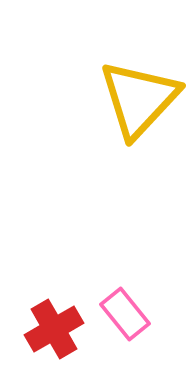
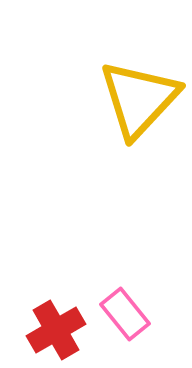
red cross: moved 2 px right, 1 px down
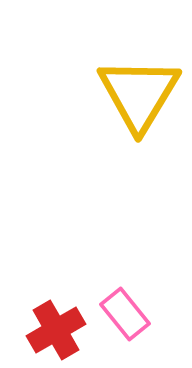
yellow triangle: moved 5 px up; rotated 12 degrees counterclockwise
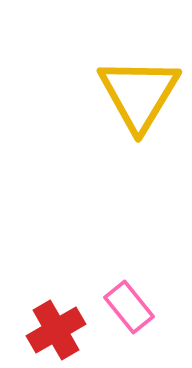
pink rectangle: moved 4 px right, 7 px up
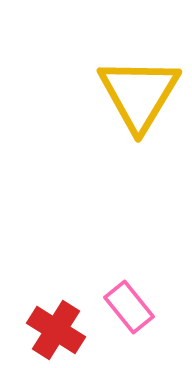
red cross: rotated 28 degrees counterclockwise
